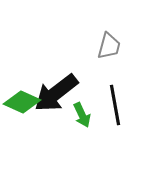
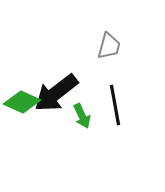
green arrow: moved 1 px down
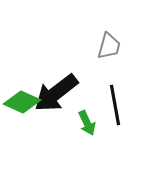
green arrow: moved 5 px right, 7 px down
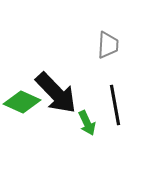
gray trapezoid: moved 1 px left, 1 px up; rotated 12 degrees counterclockwise
black arrow: rotated 96 degrees counterclockwise
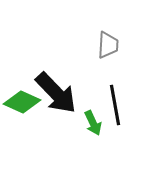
green arrow: moved 6 px right
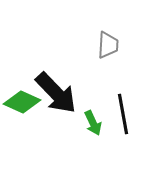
black line: moved 8 px right, 9 px down
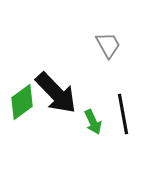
gray trapezoid: rotated 32 degrees counterclockwise
green diamond: rotated 60 degrees counterclockwise
green arrow: moved 1 px up
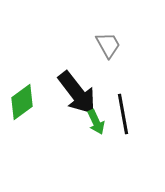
black arrow: moved 21 px right; rotated 6 degrees clockwise
green arrow: moved 3 px right
